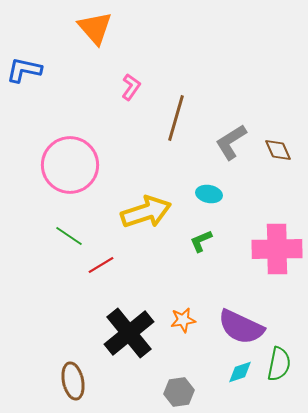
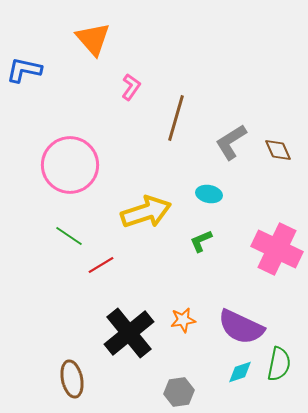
orange triangle: moved 2 px left, 11 px down
pink cross: rotated 27 degrees clockwise
brown ellipse: moved 1 px left, 2 px up
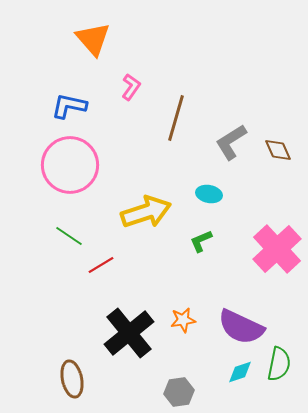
blue L-shape: moved 45 px right, 36 px down
pink cross: rotated 21 degrees clockwise
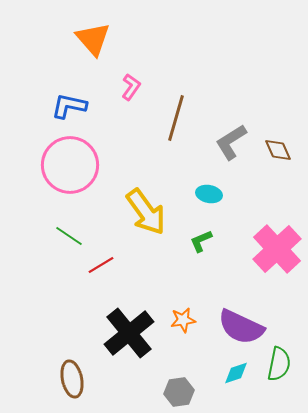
yellow arrow: rotated 72 degrees clockwise
cyan diamond: moved 4 px left, 1 px down
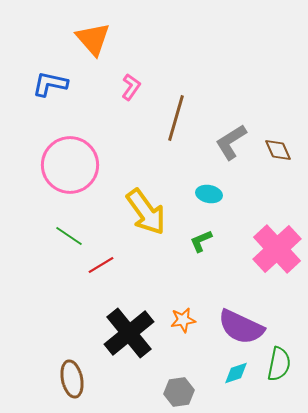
blue L-shape: moved 19 px left, 22 px up
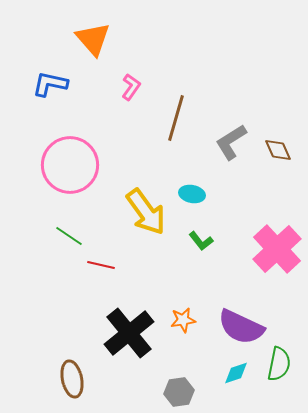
cyan ellipse: moved 17 px left
green L-shape: rotated 105 degrees counterclockwise
red line: rotated 44 degrees clockwise
